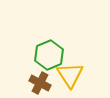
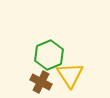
brown cross: moved 1 px right, 1 px up
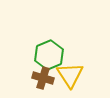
brown cross: moved 2 px right, 4 px up; rotated 10 degrees counterclockwise
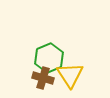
green hexagon: moved 3 px down
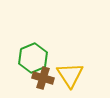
green hexagon: moved 16 px left
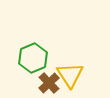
brown cross: moved 6 px right, 5 px down; rotated 30 degrees clockwise
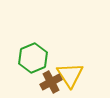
brown cross: moved 2 px right, 1 px up; rotated 15 degrees clockwise
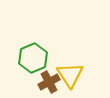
brown cross: moved 2 px left
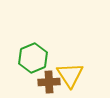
brown cross: rotated 25 degrees clockwise
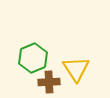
yellow triangle: moved 6 px right, 6 px up
